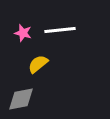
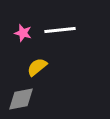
yellow semicircle: moved 1 px left, 3 px down
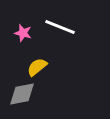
white line: moved 3 px up; rotated 28 degrees clockwise
gray diamond: moved 1 px right, 5 px up
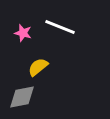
yellow semicircle: moved 1 px right
gray diamond: moved 3 px down
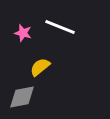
yellow semicircle: moved 2 px right
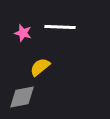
white line: rotated 20 degrees counterclockwise
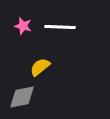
pink star: moved 7 px up
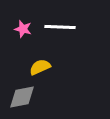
pink star: moved 3 px down
yellow semicircle: rotated 15 degrees clockwise
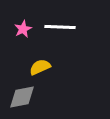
pink star: rotated 30 degrees clockwise
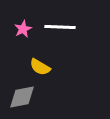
yellow semicircle: rotated 125 degrees counterclockwise
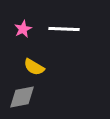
white line: moved 4 px right, 2 px down
yellow semicircle: moved 6 px left
